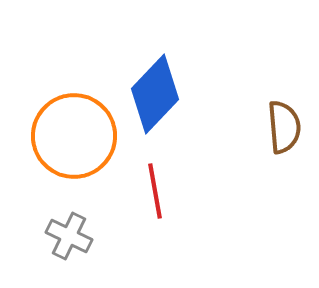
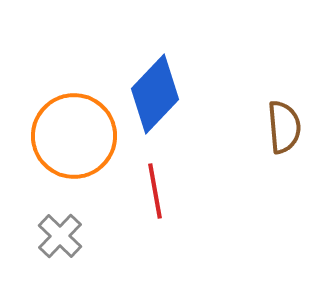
gray cross: moved 9 px left; rotated 18 degrees clockwise
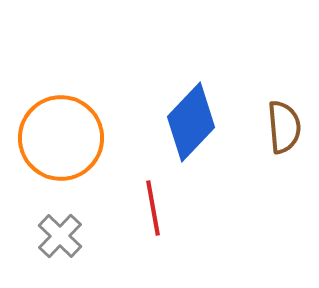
blue diamond: moved 36 px right, 28 px down
orange circle: moved 13 px left, 2 px down
red line: moved 2 px left, 17 px down
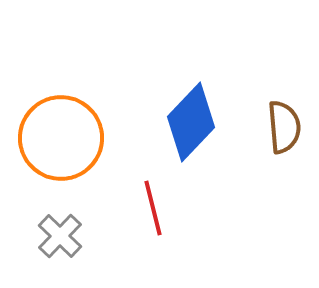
red line: rotated 4 degrees counterclockwise
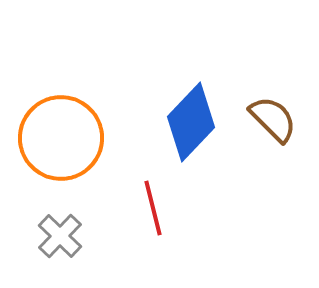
brown semicircle: moved 11 px left, 8 px up; rotated 40 degrees counterclockwise
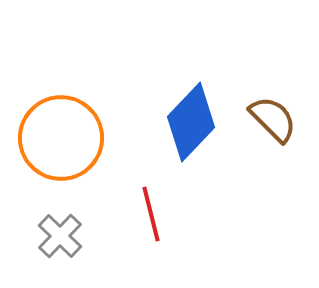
red line: moved 2 px left, 6 px down
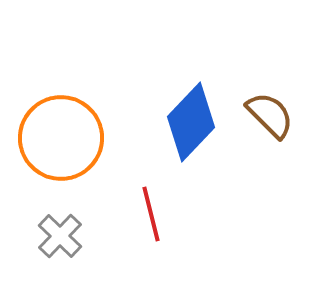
brown semicircle: moved 3 px left, 4 px up
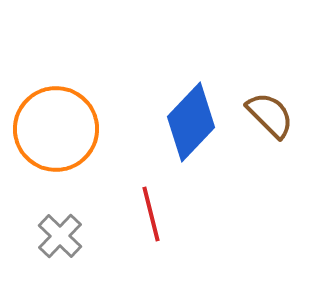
orange circle: moved 5 px left, 9 px up
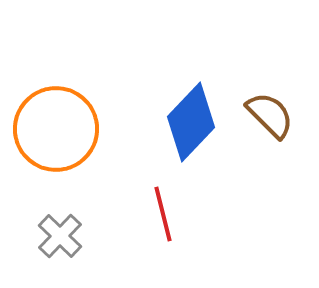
red line: moved 12 px right
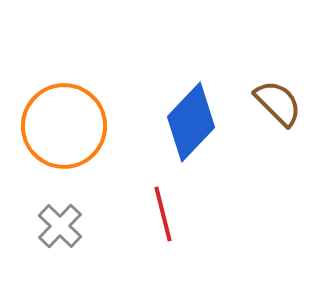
brown semicircle: moved 8 px right, 12 px up
orange circle: moved 8 px right, 3 px up
gray cross: moved 10 px up
